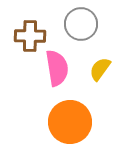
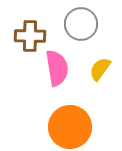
orange circle: moved 5 px down
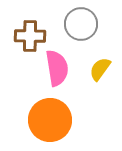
orange circle: moved 20 px left, 7 px up
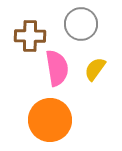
yellow semicircle: moved 5 px left
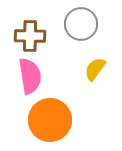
pink semicircle: moved 27 px left, 8 px down
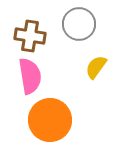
gray circle: moved 2 px left
brown cross: rotated 8 degrees clockwise
yellow semicircle: moved 1 px right, 2 px up
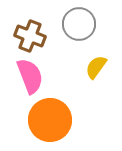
brown cross: rotated 12 degrees clockwise
pink semicircle: rotated 12 degrees counterclockwise
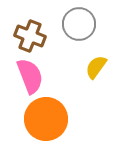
orange circle: moved 4 px left, 1 px up
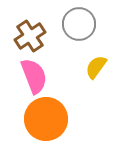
brown cross: rotated 36 degrees clockwise
pink semicircle: moved 4 px right
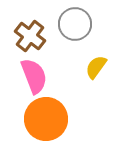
gray circle: moved 4 px left
brown cross: rotated 20 degrees counterclockwise
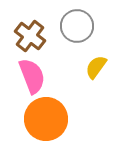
gray circle: moved 2 px right, 2 px down
pink semicircle: moved 2 px left
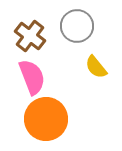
yellow semicircle: rotated 75 degrees counterclockwise
pink semicircle: moved 1 px down
